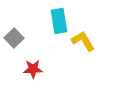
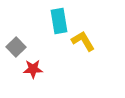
gray square: moved 2 px right, 9 px down
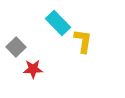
cyan rectangle: moved 1 px left, 2 px down; rotated 35 degrees counterclockwise
yellow L-shape: rotated 40 degrees clockwise
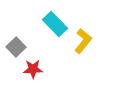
cyan rectangle: moved 3 px left, 1 px down
yellow L-shape: rotated 30 degrees clockwise
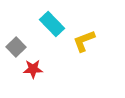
cyan rectangle: moved 3 px left
yellow L-shape: moved 1 px right; rotated 150 degrees counterclockwise
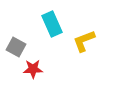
cyan rectangle: rotated 20 degrees clockwise
gray square: rotated 18 degrees counterclockwise
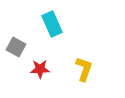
yellow L-shape: moved 28 px down; rotated 130 degrees clockwise
red star: moved 7 px right
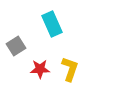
gray square: moved 1 px up; rotated 30 degrees clockwise
yellow L-shape: moved 14 px left
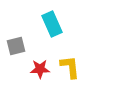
gray square: rotated 18 degrees clockwise
yellow L-shape: moved 2 px up; rotated 25 degrees counterclockwise
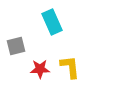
cyan rectangle: moved 2 px up
